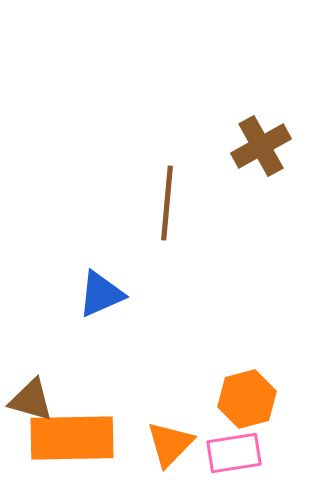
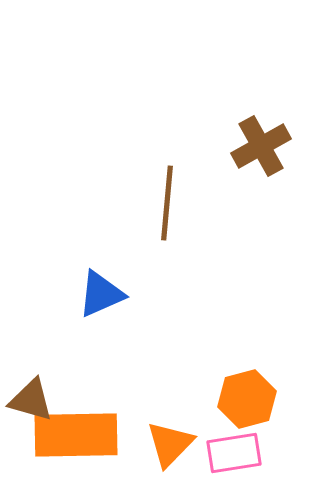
orange rectangle: moved 4 px right, 3 px up
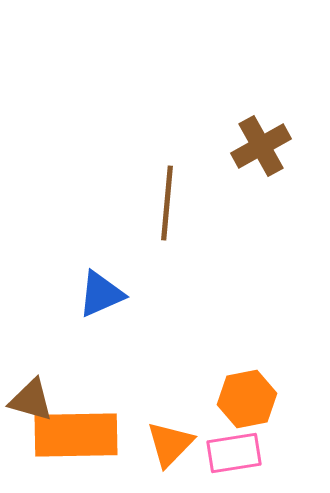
orange hexagon: rotated 4 degrees clockwise
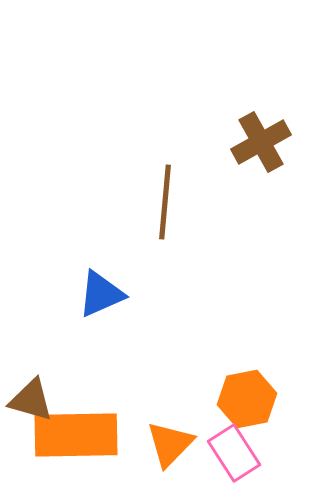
brown cross: moved 4 px up
brown line: moved 2 px left, 1 px up
pink rectangle: rotated 66 degrees clockwise
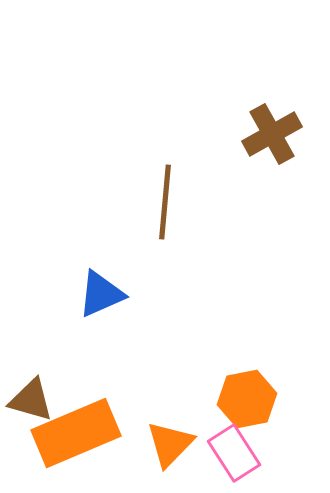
brown cross: moved 11 px right, 8 px up
orange rectangle: moved 2 px up; rotated 22 degrees counterclockwise
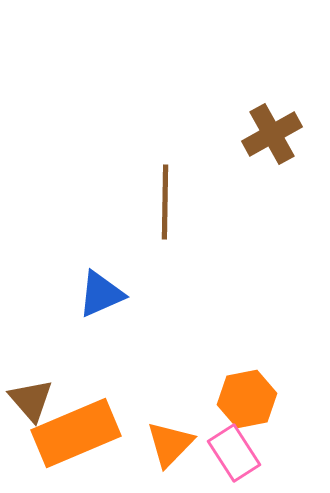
brown line: rotated 4 degrees counterclockwise
brown triangle: rotated 33 degrees clockwise
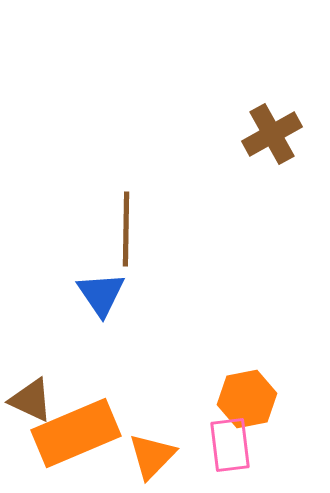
brown line: moved 39 px left, 27 px down
blue triangle: rotated 40 degrees counterclockwise
brown triangle: rotated 24 degrees counterclockwise
orange triangle: moved 18 px left, 12 px down
pink rectangle: moved 4 px left, 8 px up; rotated 26 degrees clockwise
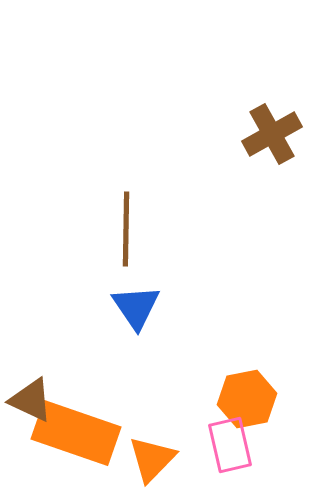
blue triangle: moved 35 px right, 13 px down
orange rectangle: rotated 42 degrees clockwise
pink rectangle: rotated 6 degrees counterclockwise
orange triangle: moved 3 px down
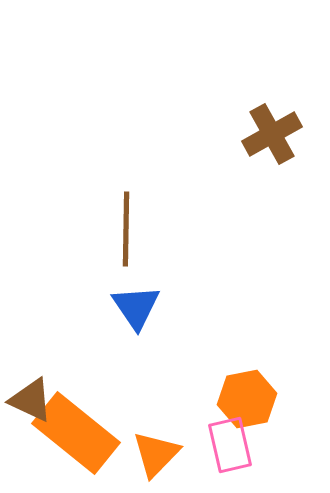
orange rectangle: rotated 20 degrees clockwise
orange triangle: moved 4 px right, 5 px up
